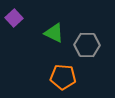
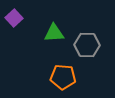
green triangle: rotated 30 degrees counterclockwise
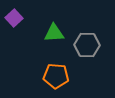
orange pentagon: moved 7 px left, 1 px up
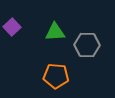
purple square: moved 2 px left, 9 px down
green triangle: moved 1 px right, 1 px up
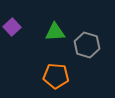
gray hexagon: rotated 15 degrees clockwise
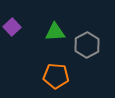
gray hexagon: rotated 15 degrees clockwise
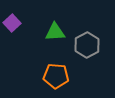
purple square: moved 4 px up
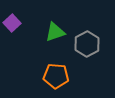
green triangle: rotated 15 degrees counterclockwise
gray hexagon: moved 1 px up
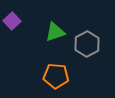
purple square: moved 2 px up
